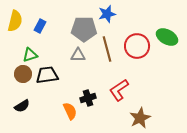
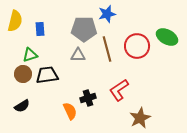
blue rectangle: moved 3 px down; rotated 32 degrees counterclockwise
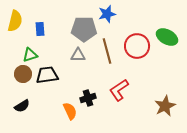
brown line: moved 2 px down
brown star: moved 25 px right, 12 px up
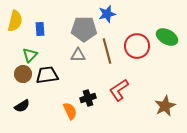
green triangle: rotated 28 degrees counterclockwise
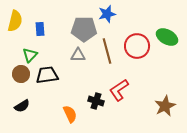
brown circle: moved 2 px left
black cross: moved 8 px right, 3 px down; rotated 35 degrees clockwise
orange semicircle: moved 3 px down
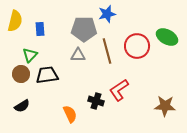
brown star: rotated 30 degrees clockwise
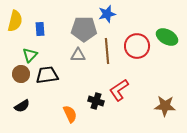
brown line: rotated 10 degrees clockwise
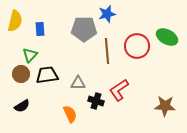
gray triangle: moved 28 px down
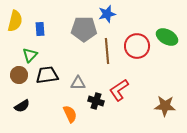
brown circle: moved 2 px left, 1 px down
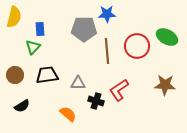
blue star: rotated 12 degrees clockwise
yellow semicircle: moved 1 px left, 4 px up
green triangle: moved 3 px right, 8 px up
brown circle: moved 4 px left
brown star: moved 21 px up
orange semicircle: moved 2 px left; rotated 24 degrees counterclockwise
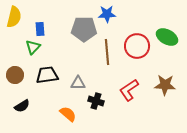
brown line: moved 1 px down
red L-shape: moved 10 px right
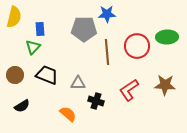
green ellipse: rotated 30 degrees counterclockwise
black trapezoid: rotated 30 degrees clockwise
